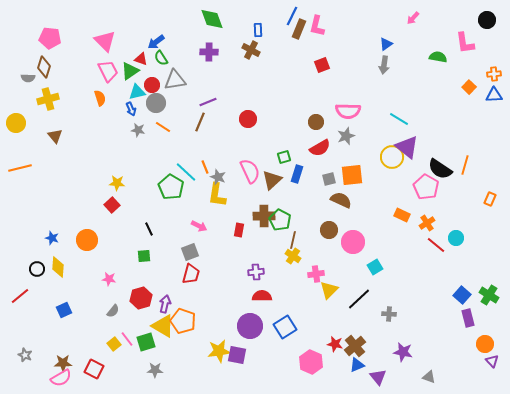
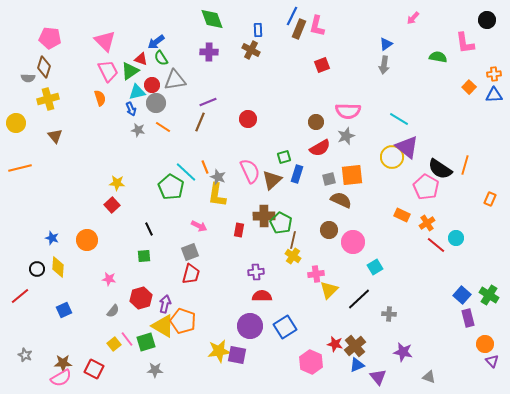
green pentagon at (280, 220): moved 1 px right, 3 px down
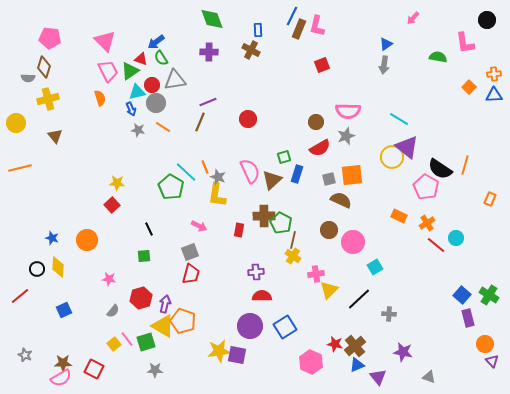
orange rectangle at (402, 215): moved 3 px left, 1 px down
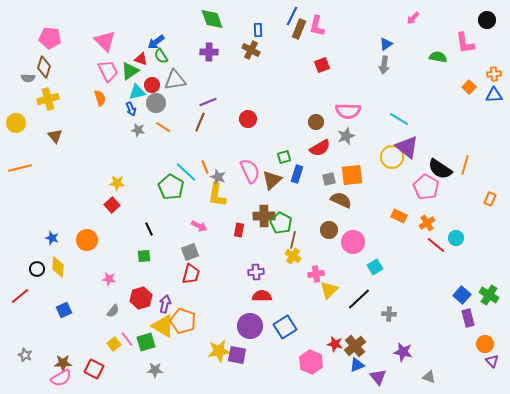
green semicircle at (161, 58): moved 2 px up
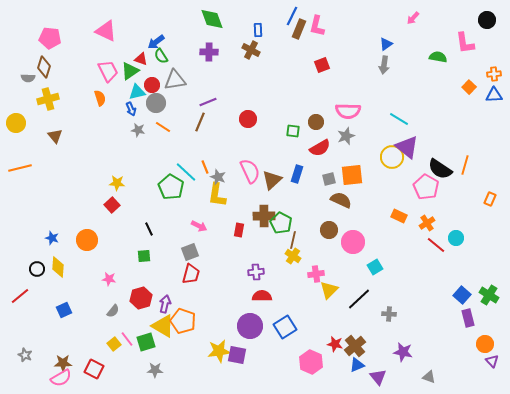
pink triangle at (105, 41): moved 1 px right, 10 px up; rotated 20 degrees counterclockwise
green square at (284, 157): moved 9 px right, 26 px up; rotated 24 degrees clockwise
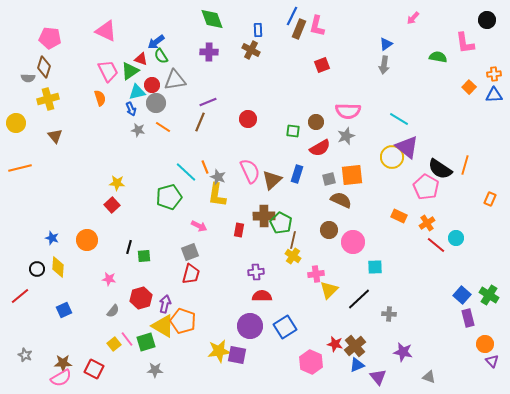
green pentagon at (171, 187): moved 2 px left, 10 px down; rotated 25 degrees clockwise
black line at (149, 229): moved 20 px left, 18 px down; rotated 40 degrees clockwise
cyan square at (375, 267): rotated 28 degrees clockwise
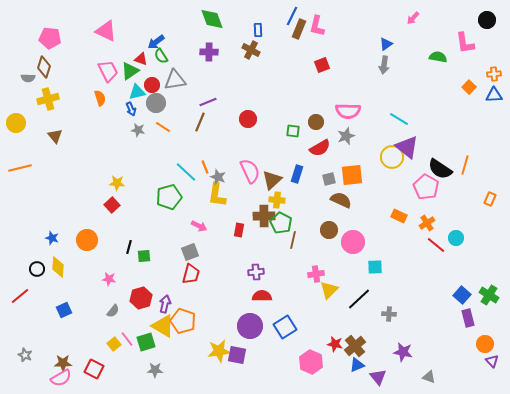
yellow cross at (293, 256): moved 16 px left, 56 px up; rotated 28 degrees counterclockwise
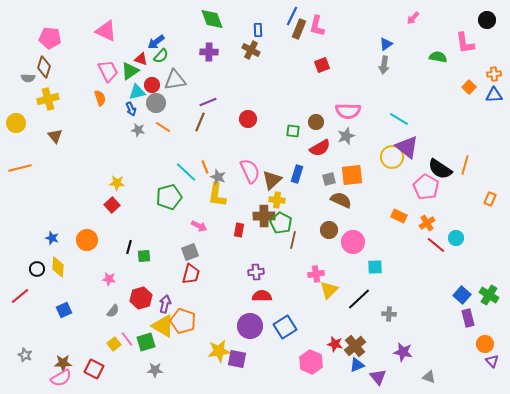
green semicircle at (161, 56): rotated 105 degrees counterclockwise
purple square at (237, 355): moved 4 px down
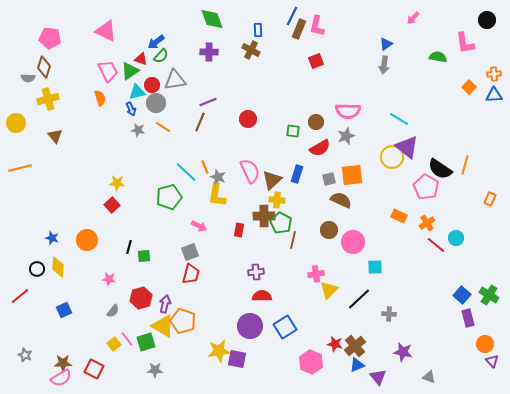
red square at (322, 65): moved 6 px left, 4 px up
